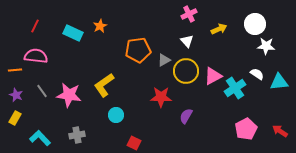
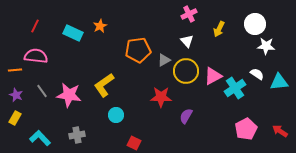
yellow arrow: rotated 140 degrees clockwise
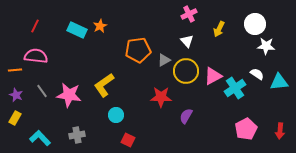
cyan rectangle: moved 4 px right, 3 px up
red arrow: rotated 119 degrees counterclockwise
red square: moved 6 px left, 3 px up
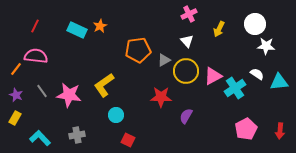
orange line: moved 1 px right, 1 px up; rotated 48 degrees counterclockwise
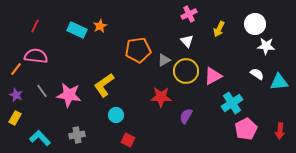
cyan cross: moved 3 px left, 15 px down
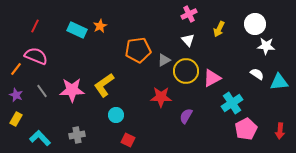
white triangle: moved 1 px right, 1 px up
pink semicircle: rotated 15 degrees clockwise
pink triangle: moved 1 px left, 2 px down
pink star: moved 3 px right, 5 px up; rotated 10 degrees counterclockwise
yellow rectangle: moved 1 px right, 1 px down
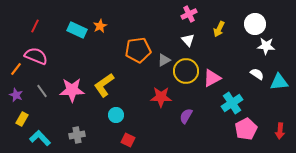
yellow rectangle: moved 6 px right
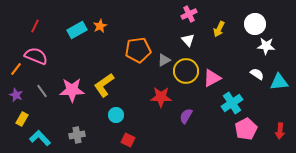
cyan rectangle: rotated 54 degrees counterclockwise
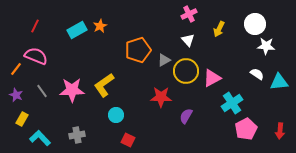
orange pentagon: rotated 10 degrees counterclockwise
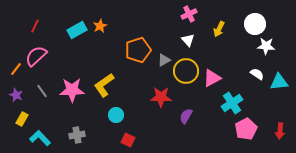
pink semicircle: rotated 65 degrees counterclockwise
